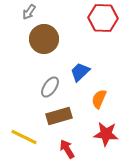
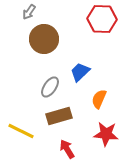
red hexagon: moved 1 px left, 1 px down
yellow line: moved 3 px left, 6 px up
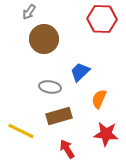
gray ellipse: rotated 65 degrees clockwise
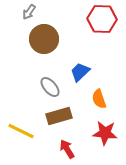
gray ellipse: rotated 40 degrees clockwise
orange semicircle: rotated 42 degrees counterclockwise
red star: moved 1 px left, 1 px up
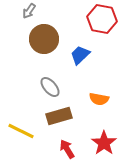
gray arrow: moved 1 px up
red hexagon: rotated 8 degrees clockwise
blue trapezoid: moved 17 px up
orange semicircle: rotated 60 degrees counterclockwise
red star: moved 1 px left, 10 px down; rotated 30 degrees clockwise
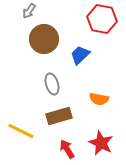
gray ellipse: moved 2 px right, 3 px up; rotated 25 degrees clockwise
red star: moved 3 px left; rotated 10 degrees counterclockwise
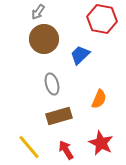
gray arrow: moved 9 px right, 1 px down
orange semicircle: rotated 78 degrees counterclockwise
yellow line: moved 8 px right, 16 px down; rotated 24 degrees clockwise
red arrow: moved 1 px left, 1 px down
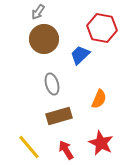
red hexagon: moved 9 px down
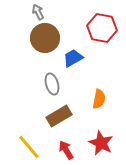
gray arrow: rotated 119 degrees clockwise
brown circle: moved 1 px right, 1 px up
blue trapezoid: moved 7 px left, 3 px down; rotated 15 degrees clockwise
orange semicircle: rotated 12 degrees counterclockwise
brown rectangle: rotated 15 degrees counterclockwise
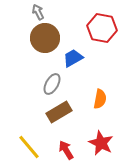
gray ellipse: rotated 45 degrees clockwise
orange semicircle: moved 1 px right
brown rectangle: moved 4 px up
